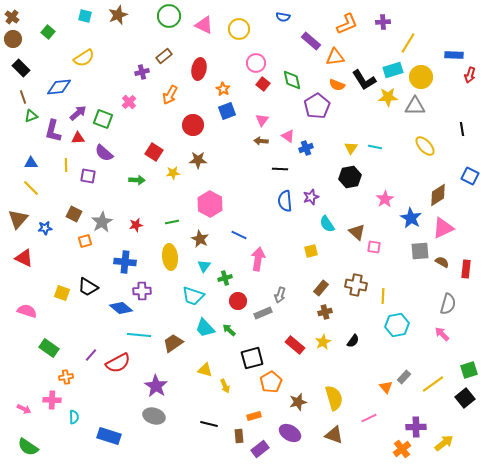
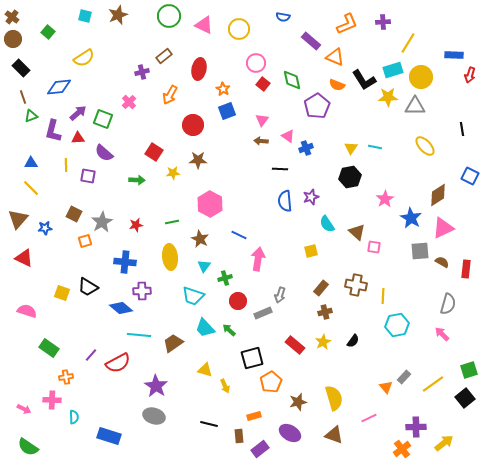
orange triangle at (335, 57): rotated 30 degrees clockwise
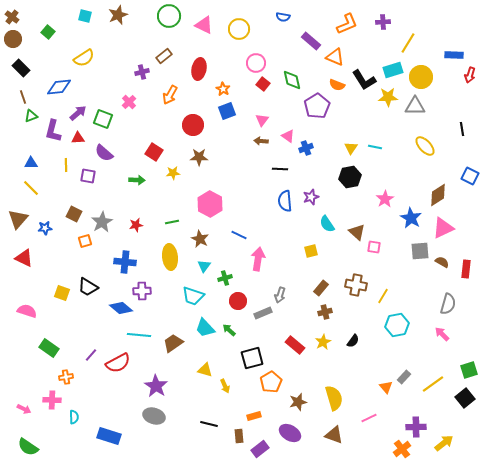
brown star at (198, 160): moved 1 px right, 3 px up
yellow line at (383, 296): rotated 28 degrees clockwise
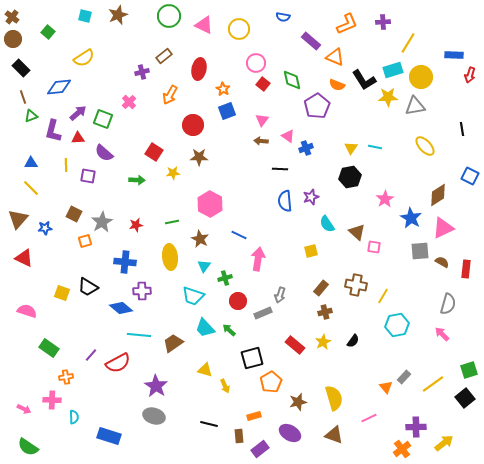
gray triangle at (415, 106): rotated 10 degrees counterclockwise
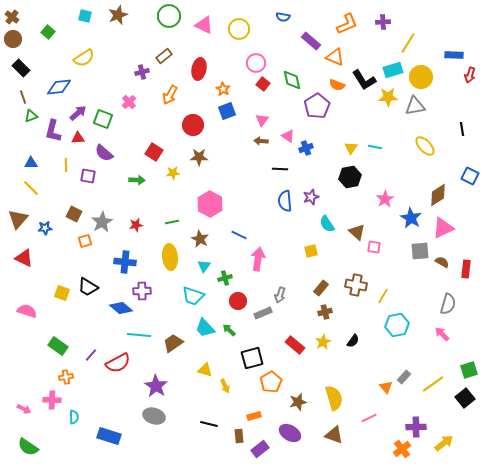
green rectangle at (49, 348): moved 9 px right, 2 px up
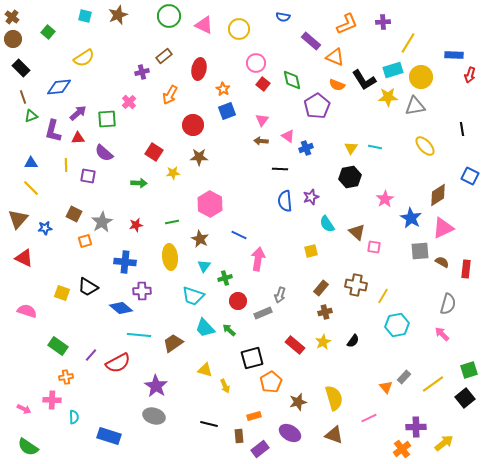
green square at (103, 119): moved 4 px right; rotated 24 degrees counterclockwise
green arrow at (137, 180): moved 2 px right, 3 px down
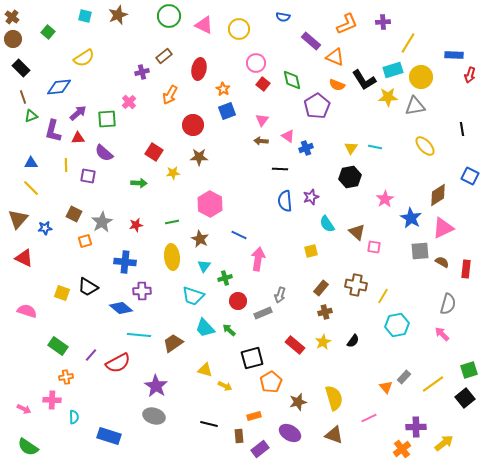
yellow ellipse at (170, 257): moved 2 px right
yellow arrow at (225, 386): rotated 40 degrees counterclockwise
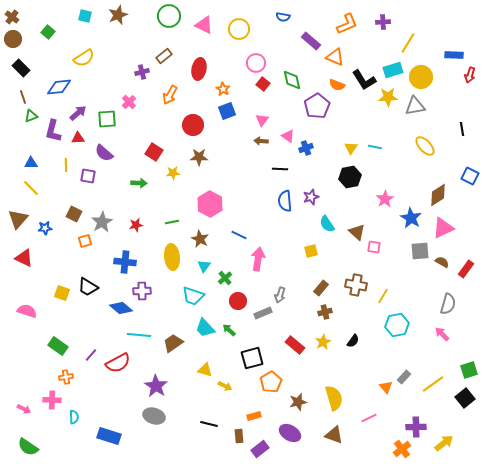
red rectangle at (466, 269): rotated 30 degrees clockwise
green cross at (225, 278): rotated 24 degrees counterclockwise
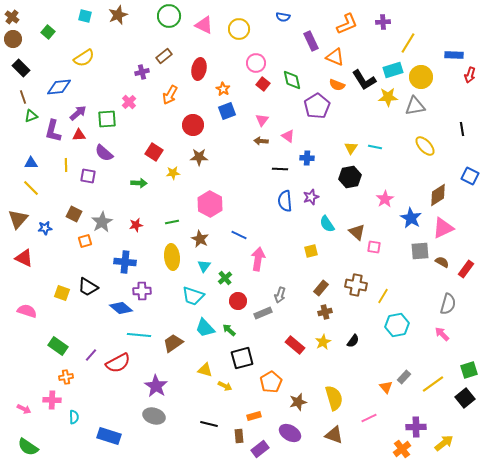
purple rectangle at (311, 41): rotated 24 degrees clockwise
red triangle at (78, 138): moved 1 px right, 3 px up
blue cross at (306, 148): moved 1 px right, 10 px down; rotated 24 degrees clockwise
black square at (252, 358): moved 10 px left
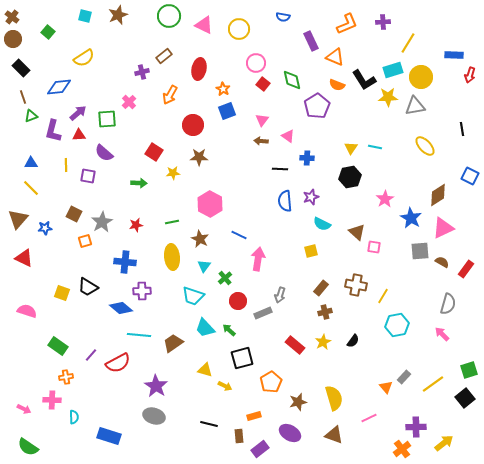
cyan semicircle at (327, 224): moved 5 px left; rotated 30 degrees counterclockwise
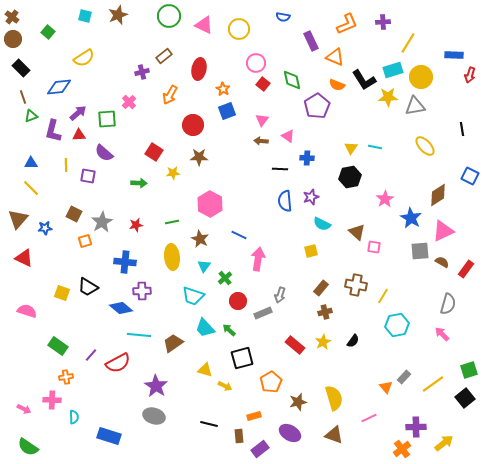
pink triangle at (443, 228): moved 3 px down
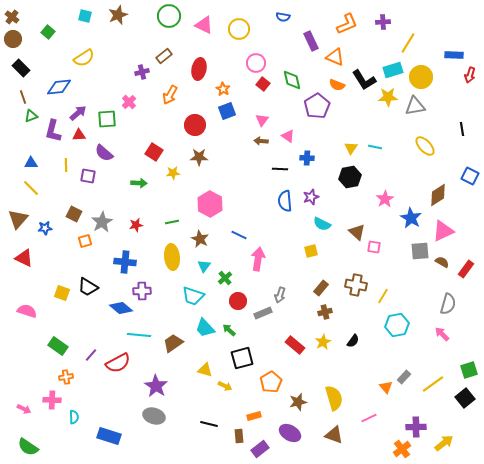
red circle at (193, 125): moved 2 px right
